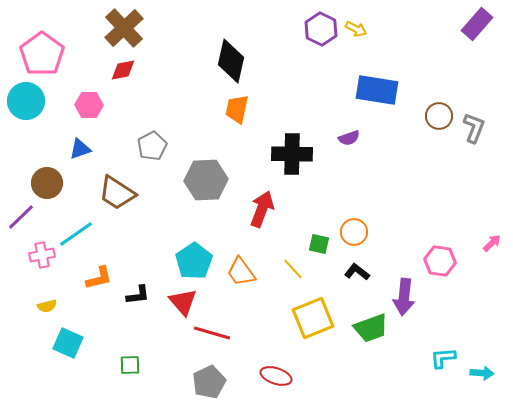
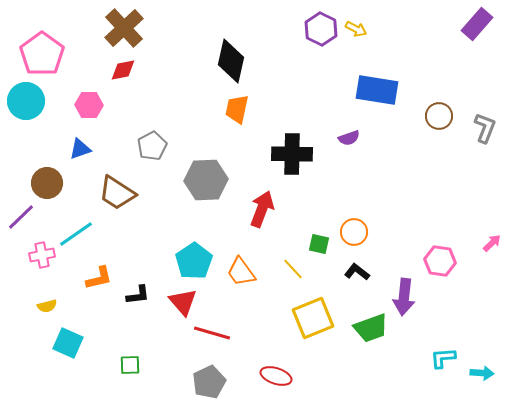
gray L-shape at (474, 128): moved 11 px right
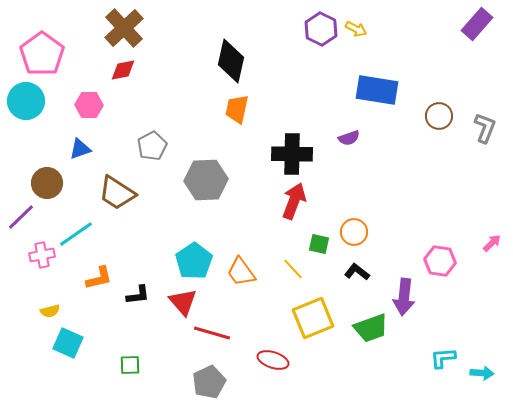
red arrow at (262, 209): moved 32 px right, 8 px up
yellow semicircle at (47, 306): moved 3 px right, 5 px down
red ellipse at (276, 376): moved 3 px left, 16 px up
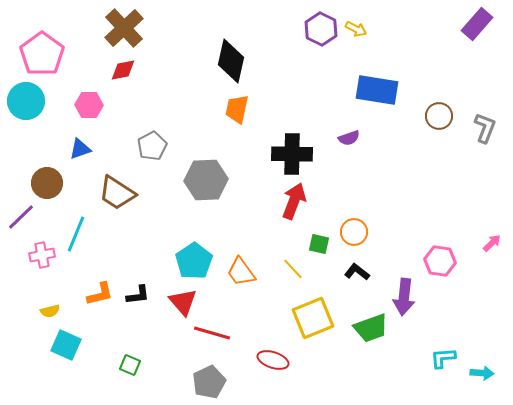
cyan line at (76, 234): rotated 33 degrees counterclockwise
orange L-shape at (99, 278): moved 1 px right, 16 px down
cyan square at (68, 343): moved 2 px left, 2 px down
green square at (130, 365): rotated 25 degrees clockwise
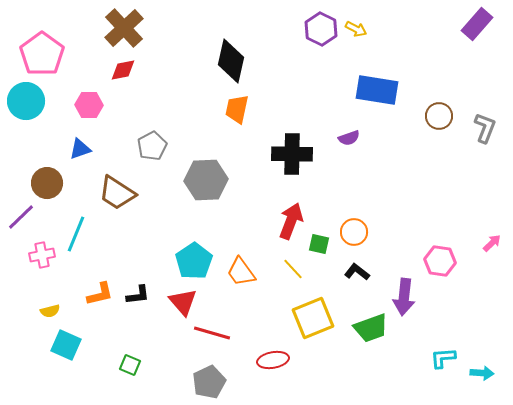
red arrow at (294, 201): moved 3 px left, 20 px down
red ellipse at (273, 360): rotated 28 degrees counterclockwise
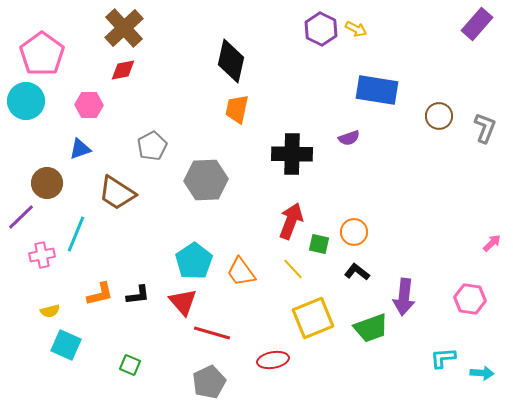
pink hexagon at (440, 261): moved 30 px right, 38 px down
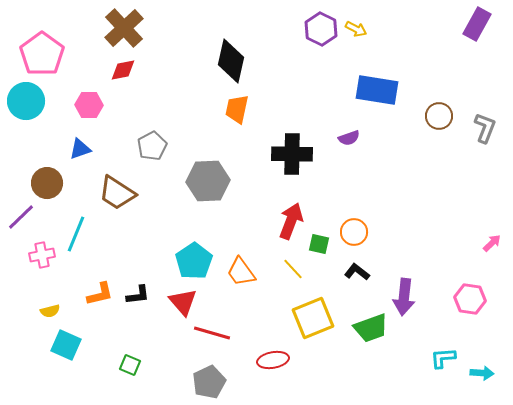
purple rectangle at (477, 24): rotated 12 degrees counterclockwise
gray hexagon at (206, 180): moved 2 px right, 1 px down
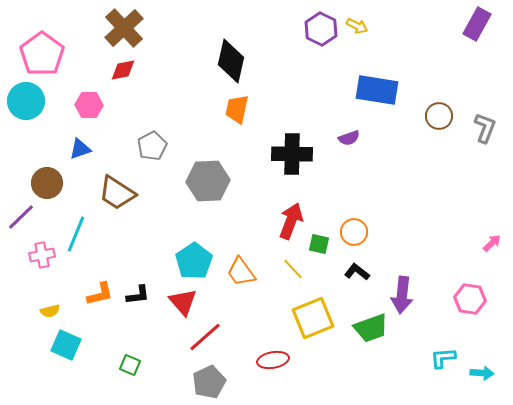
yellow arrow at (356, 29): moved 1 px right, 3 px up
purple arrow at (404, 297): moved 2 px left, 2 px up
red line at (212, 333): moved 7 px left, 4 px down; rotated 57 degrees counterclockwise
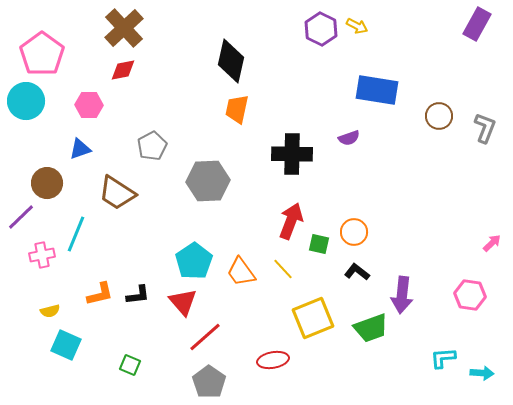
yellow line at (293, 269): moved 10 px left
pink hexagon at (470, 299): moved 4 px up
gray pentagon at (209, 382): rotated 12 degrees counterclockwise
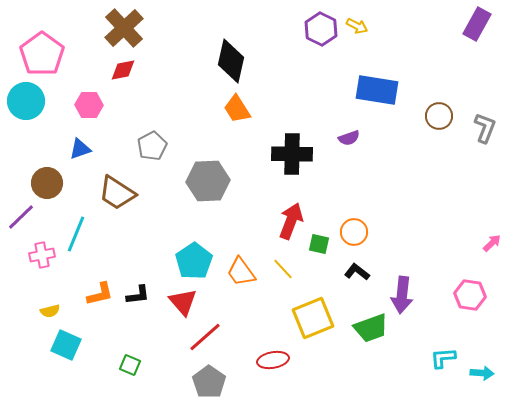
orange trapezoid at (237, 109): rotated 44 degrees counterclockwise
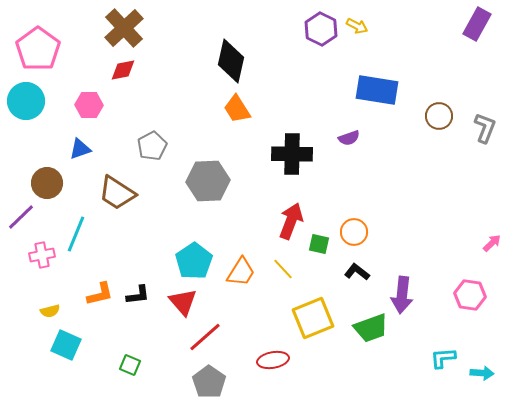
pink pentagon at (42, 54): moved 4 px left, 5 px up
orange trapezoid at (241, 272): rotated 112 degrees counterclockwise
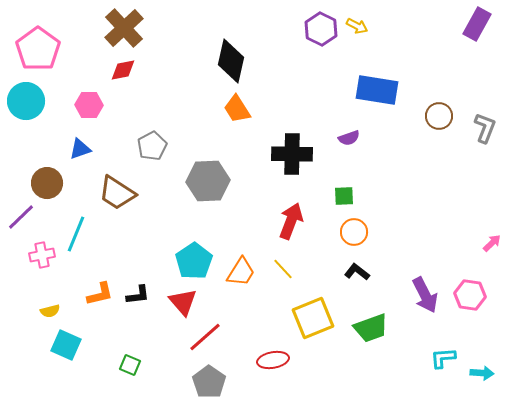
green square at (319, 244): moved 25 px right, 48 px up; rotated 15 degrees counterclockwise
purple arrow at (402, 295): moved 23 px right; rotated 33 degrees counterclockwise
